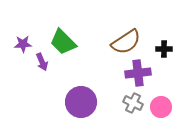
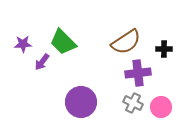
purple arrow: rotated 60 degrees clockwise
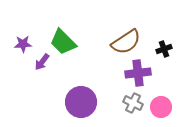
black cross: rotated 21 degrees counterclockwise
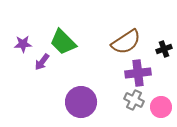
gray cross: moved 1 px right, 3 px up
